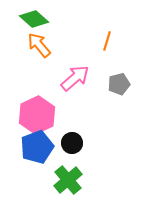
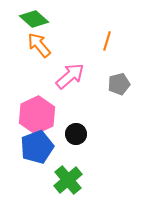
pink arrow: moved 5 px left, 2 px up
black circle: moved 4 px right, 9 px up
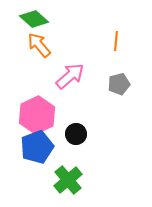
orange line: moved 9 px right; rotated 12 degrees counterclockwise
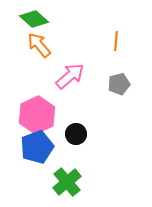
green cross: moved 1 px left, 2 px down
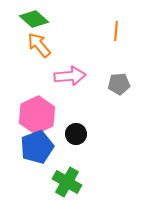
orange line: moved 10 px up
pink arrow: rotated 36 degrees clockwise
gray pentagon: rotated 10 degrees clockwise
green cross: rotated 20 degrees counterclockwise
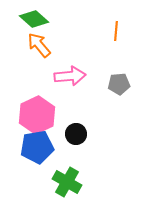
blue pentagon: rotated 12 degrees clockwise
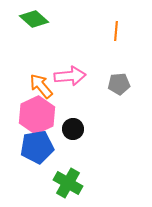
orange arrow: moved 2 px right, 41 px down
black circle: moved 3 px left, 5 px up
green cross: moved 1 px right, 1 px down
